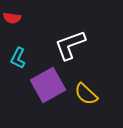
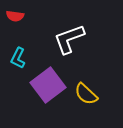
red semicircle: moved 3 px right, 2 px up
white L-shape: moved 1 px left, 6 px up
purple square: rotated 8 degrees counterclockwise
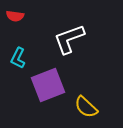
purple square: rotated 16 degrees clockwise
yellow semicircle: moved 13 px down
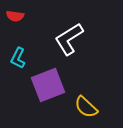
white L-shape: rotated 12 degrees counterclockwise
